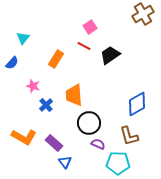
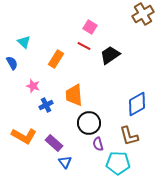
pink square: rotated 24 degrees counterclockwise
cyan triangle: moved 1 px right, 4 px down; rotated 24 degrees counterclockwise
blue semicircle: rotated 72 degrees counterclockwise
blue cross: rotated 16 degrees clockwise
orange L-shape: moved 1 px up
purple semicircle: rotated 128 degrees counterclockwise
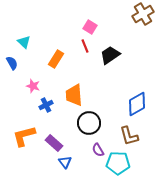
red line: moved 1 px right; rotated 40 degrees clockwise
orange L-shape: rotated 135 degrees clockwise
purple semicircle: moved 6 px down; rotated 16 degrees counterclockwise
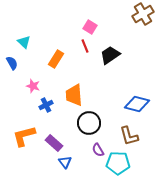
blue diamond: rotated 45 degrees clockwise
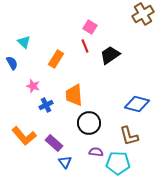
orange L-shape: rotated 115 degrees counterclockwise
purple semicircle: moved 2 px left, 2 px down; rotated 128 degrees clockwise
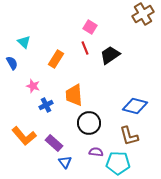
red line: moved 2 px down
blue diamond: moved 2 px left, 2 px down
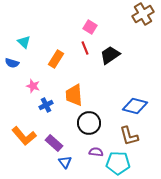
blue semicircle: rotated 136 degrees clockwise
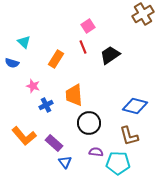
pink square: moved 2 px left, 1 px up; rotated 24 degrees clockwise
red line: moved 2 px left, 1 px up
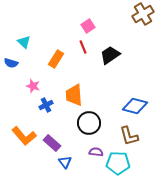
blue semicircle: moved 1 px left
purple rectangle: moved 2 px left
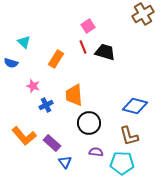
black trapezoid: moved 5 px left, 3 px up; rotated 50 degrees clockwise
cyan pentagon: moved 4 px right
